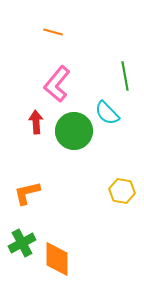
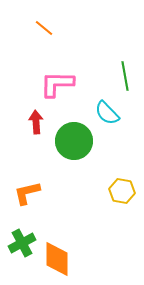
orange line: moved 9 px left, 4 px up; rotated 24 degrees clockwise
pink L-shape: rotated 51 degrees clockwise
green circle: moved 10 px down
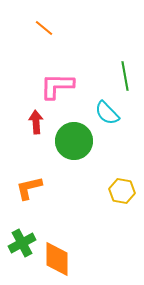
pink L-shape: moved 2 px down
orange L-shape: moved 2 px right, 5 px up
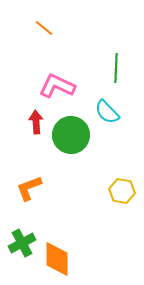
green line: moved 9 px left, 8 px up; rotated 12 degrees clockwise
pink L-shape: rotated 24 degrees clockwise
cyan semicircle: moved 1 px up
green circle: moved 3 px left, 6 px up
orange L-shape: rotated 8 degrees counterclockwise
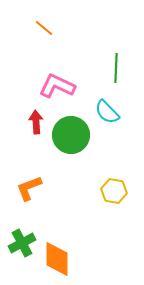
yellow hexagon: moved 8 px left
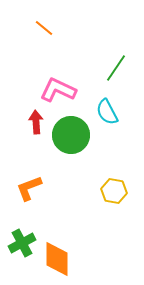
green line: rotated 32 degrees clockwise
pink L-shape: moved 1 px right, 4 px down
cyan semicircle: rotated 16 degrees clockwise
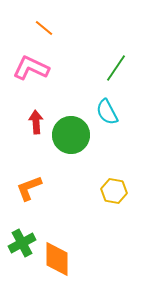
pink L-shape: moved 27 px left, 22 px up
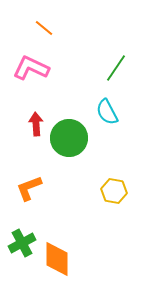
red arrow: moved 2 px down
green circle: moved 2 px left, 3 px down
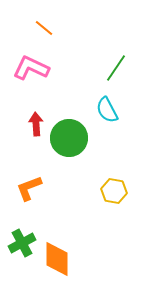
cyan semicircle: moved 2 px up
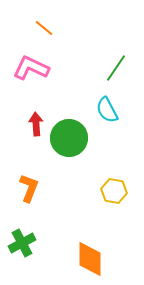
orange L-shape: rotated 132 degrees clockwise
orange diamond: moved 33 px right
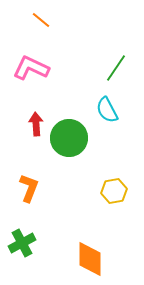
orange line: moved 3 px left, 8 px up
yellow hexagon: rotated 20 degrees counterclockwise
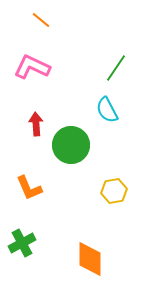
pink L-shape: moved 1 px right, 1 px up
green circle: moved 2 px right, 7 px down
orange L-shape: rotated 136 degrees clockwise
